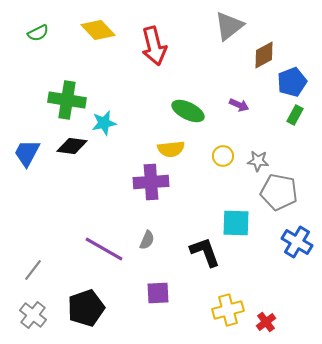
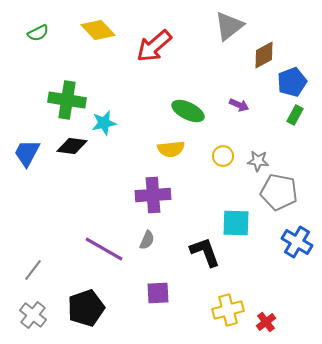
red arrow: rotated 63 degrees clockwise
purple cross: moved 2 px right, 13 px down
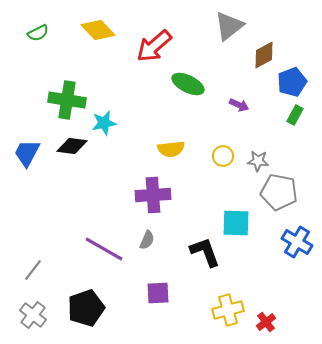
green ellipse: moved 27 px up
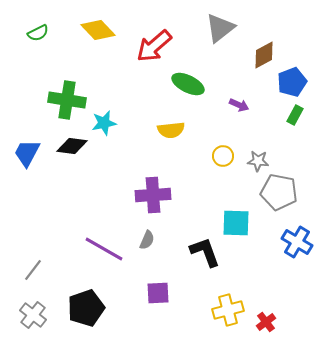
gray triangle: moved 9 px left, 2 px down
yellow semicircle: moved 19 px up
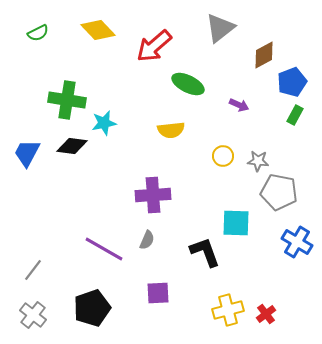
black pentagon: moved 6 px right
red cross: moved 8 px up
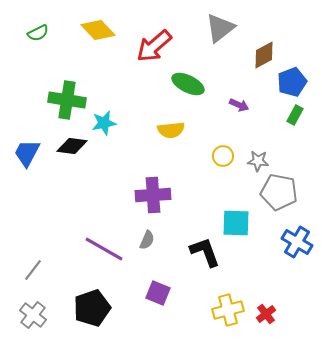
purple square: rotated 25 degrees clockwise
